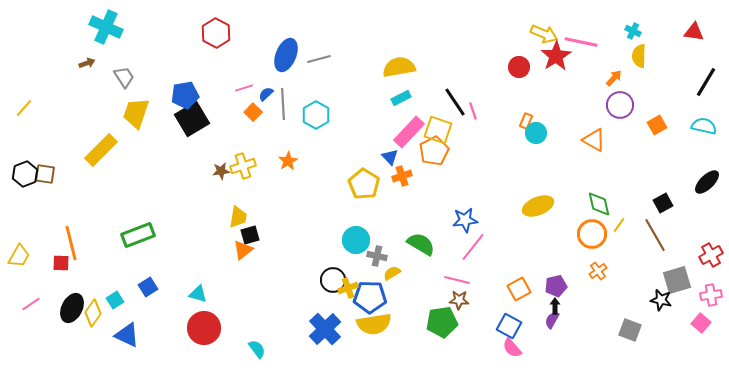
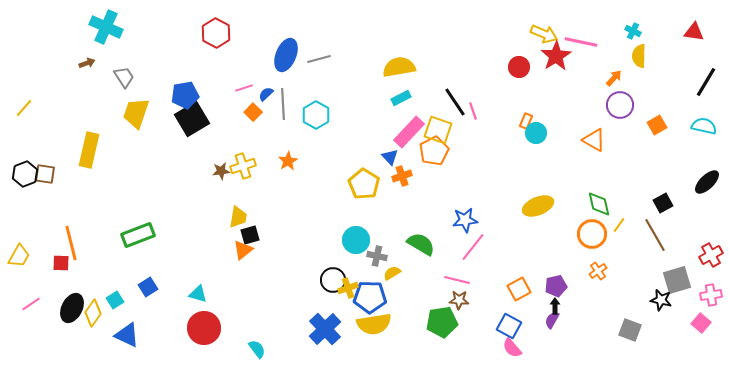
yellow rectangle at (101, 150): moved 12 px left; rotated 32 degrees counterclockwise
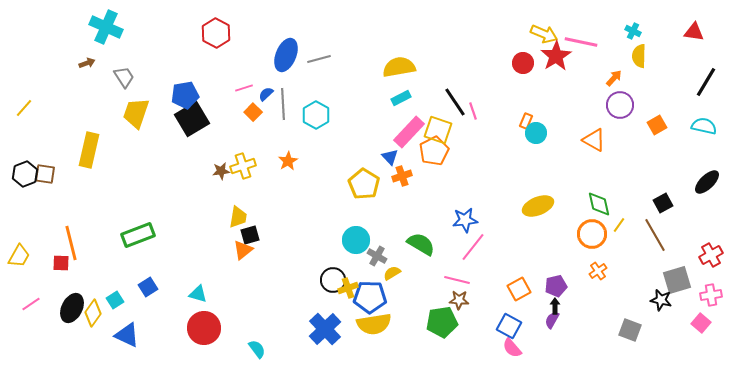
red circle at (519, 67): moved 4 px right, 4 px up
gray cross at (377, 256): rotated 18 degrees clockwise
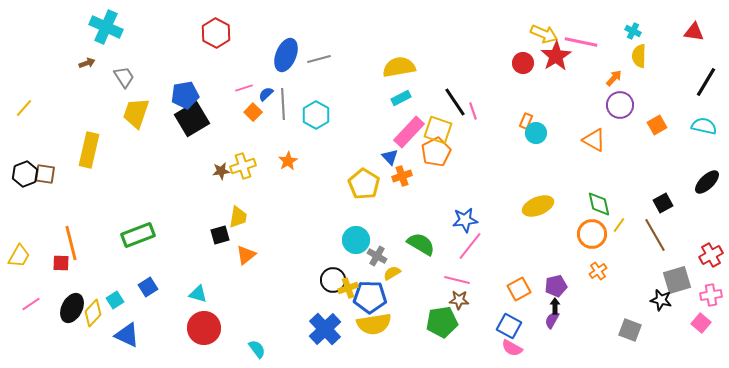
orange pentagon at (434, 151): moved 2 px right, 1 px down
black square at (250, 235): moved 30 px left
pink line at (473, 247): moved 3 px left, 1 px up
orange triangle at (243, 250): moved 3 px right, 5 px down
yellow diamond at (93, 313): rotated 8 degrees clockwise
pink semicircle at (512, 348): rotated 20 degrees counterclockwise
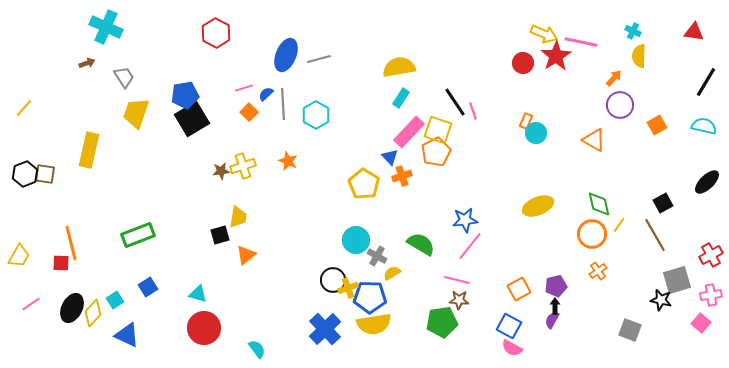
cyan rectangle at (401, 98): rotated 30 degrees counterclockwise
orange square at (253, 112): moved 4 px left
orange star at (288, 161): rotated 18 degrees counterclockwise
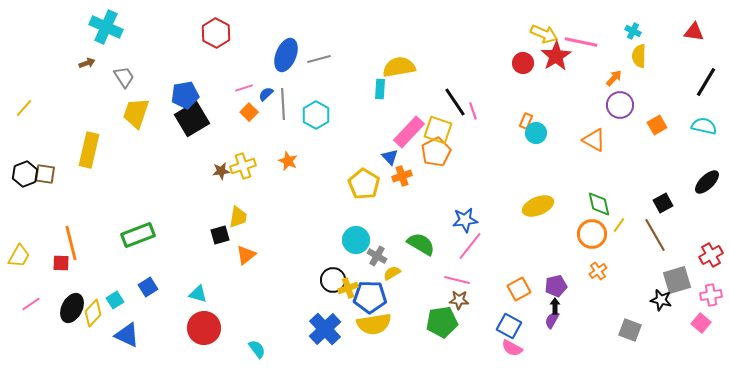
cyan rectangle at (401, 98): moved 21 px left, 9 px up; rotated 30 degrees counterclockwise
